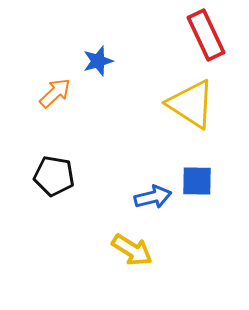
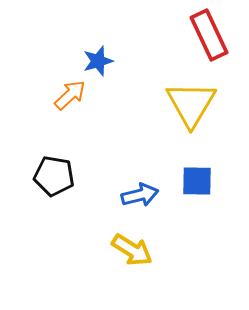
red rectangle: moved 3 px right
orange arrow: moved 15 px right, 2 px down
yellow triangle: rotated 28 degrees clockwise
blue arrow: moved 13 px left, 2 px up
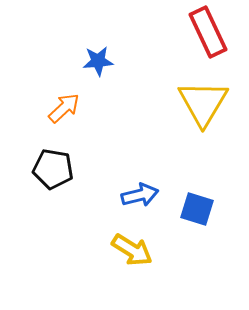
red rectangle: moved 1 px left, 3 px up
blue star: rotated 12 degrees clockwise
orange arrow: moved 6 px left, 13 px down
yellow triangle: moved 12 px right, 1 px up
black pentagon: moved 1 px left, 7 px up
blue square: moved 28 px down; rotated 16 degrees clockwise
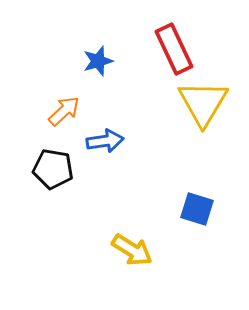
red rectangle: moved 34 px left, 17 px down
blue star: rotated 12 degrees counterclockwise
orange arrow: moved 3 px down
blue arrow: moved 35 px left, 54 px up; rotated 6 degrees clockwise
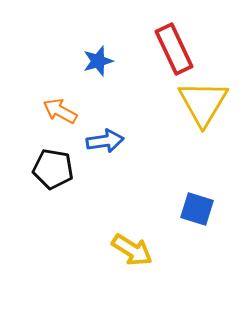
orange arrow: moved 4 px left; rotated 108 degrees counterclockwise
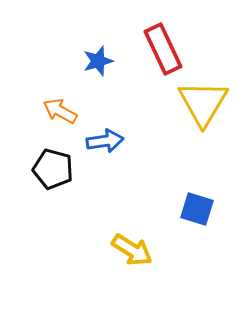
red rectangle: moved 11 px left
black pentagon: rotated 6 degrees clockwise
